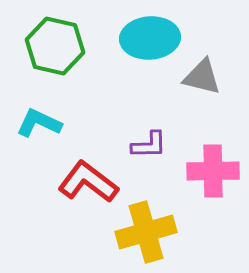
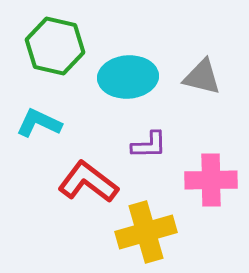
cyan ellipse: moved 22 px left, 39 px down
pink cross: moved 2 px left, 9 px down
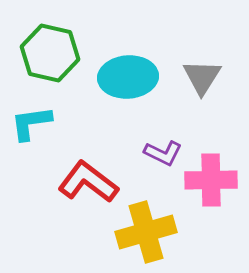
green hexagon: moved 5 px left, 7 px down
gray triangle: rotated 48 degrees clockwise
cyan L-shape: moved 8 px left; rotated 33 degrees counterclockwise
purple L-shape: moved 14 px right, 8 px down; rotated 27 degrees clockwise
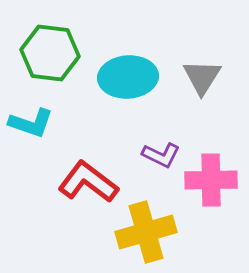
green hexagon: rotated 6 degrees counterclockwise
cyan L-shape: rotated 153 degrees counterclockwise
purple L-shape: moved 2 px left, 2 px down
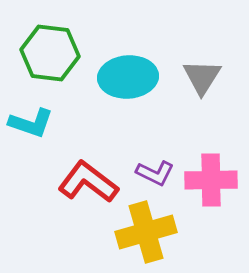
purple L-shape: moved 6 px left, 18 px down
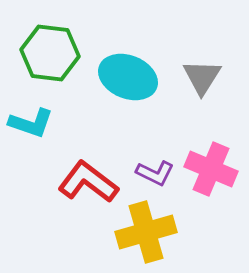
cyan ellipse: rotated 26 degrees clockwise
pink cross: moved 11 px up; rotated 24 degrees clockwise
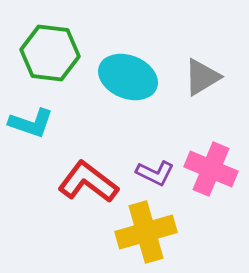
gray triangle: rotated 27 degrees clockwise
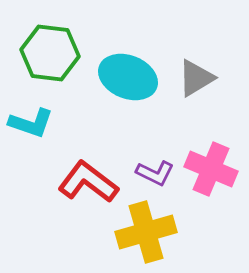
gray triangle: moved 6 px left, 1 px down
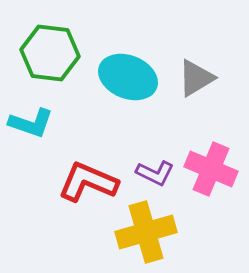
red L-shape: rotated 14 degrees counterclockwise
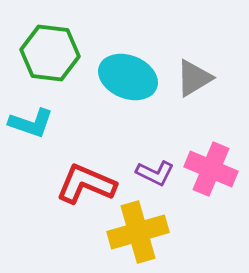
gray triangle: moved 2 px left
red L-shape: moved 2 px left, 2 px down
yellow cross: moved 8 px left
